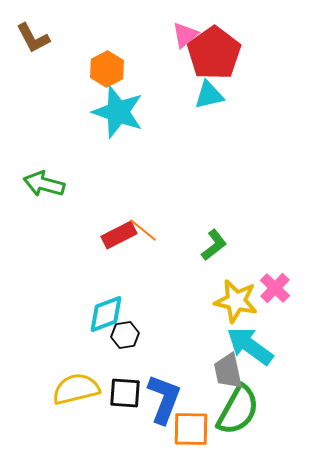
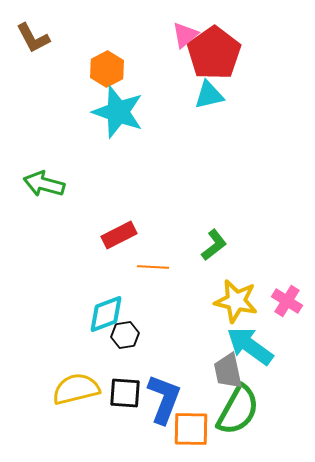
orange line: moved 10 px right, 37 px down; rotated 36 degrees counterclockwise
pink cross: moved 12 px right, 13 px down; rotated 12 degrees counterclockwise
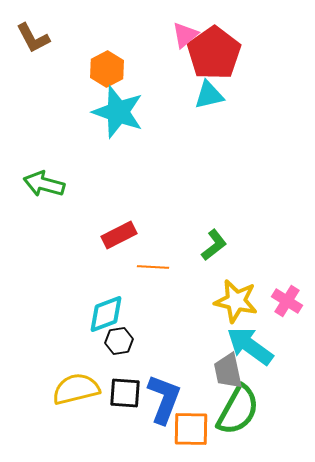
black hexagon: moved 6 px left, 6 px down
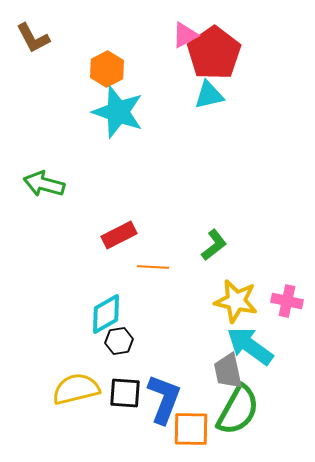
pink triangle: rotated 12 degrees clockwise
pink cross: rotated 20 degrees counterclockwise
cyan diamond: rotated 9 degrees counterclockwise
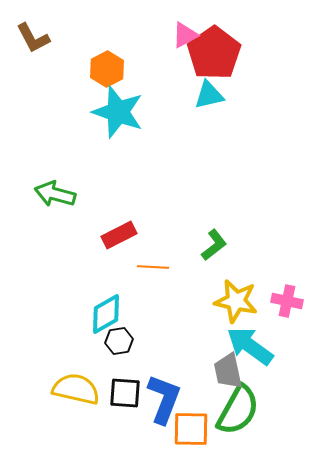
green arrow: moved 11 px right, 10 px down
yellow semicircle: rotated 27 degrees clockwise
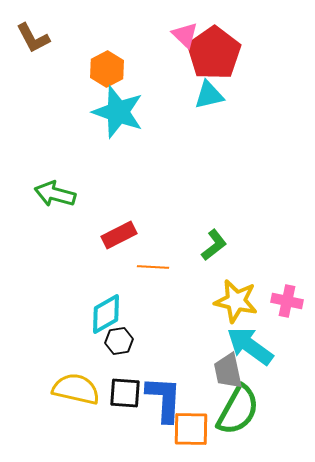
pink triangle: rotated 48 degrees counterclockwise
blue L-shape: rotated 18 degrees counterclockwise
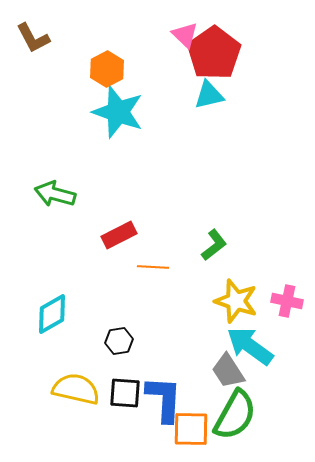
yellow star: rotated 6 degrees clockwise
cyan diamond: moved 54 px left
gray trapezoid: rotated 21 degrees counterclockwise
green semicircle: moved 3 px left, 5 px down
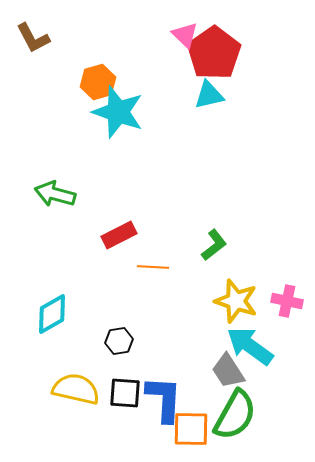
orange hexagon: moved 9 px left, 13 px down; rotated 12 degrees clockwise
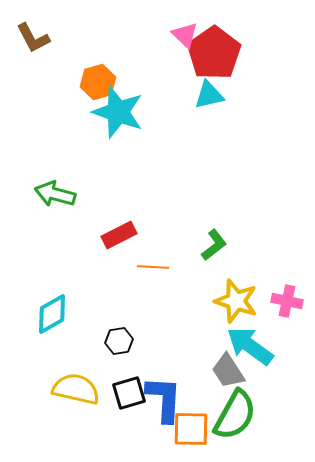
black square: moved 4 px right; rotated 20 degrees counterclockwise
